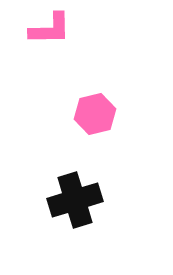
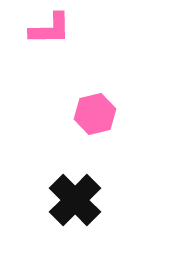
black cross: rotated 28 degrees counterclockwise
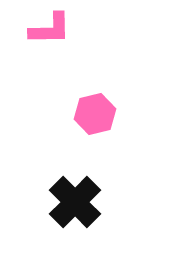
black cross: moved 2 px down
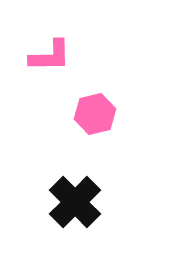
pink L-shape: moved 27 px down
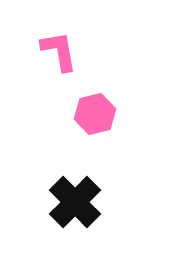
pink L-shape: moved 9 px right, 5 px up; rotated 99 degrees counterclockwise
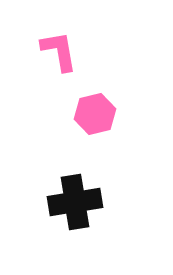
black cross: rotated 36 degrees clockwise
